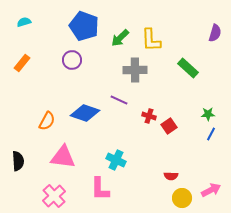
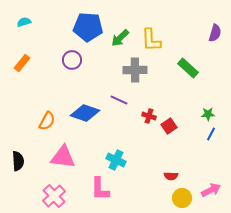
blue pentagon: moved 4 px right, 1 px down; rotated 16 degrees counterclockwise
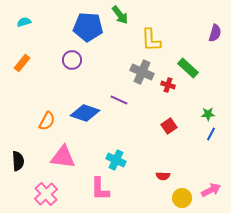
green arrow: moved 23 px up; rotated 84 degrees counterclockwise
gray cross: moved 7 px right, 2 px down; rotated 25 degrees clockwise
red cross: moved 19 px right, 31 px up
red semicircle: moved 8 px left
pink cross: moved 8 px left, 2 px up
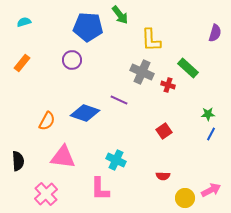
red square: moved 5 px left, 5 px down
yellow circle: moved 3 px right
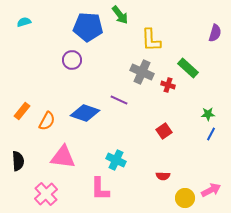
orange rectangle: moved 48 px down
